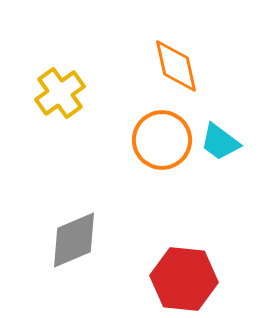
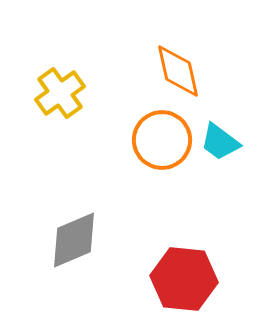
orange diamond: moved 2 px right, 5 px down
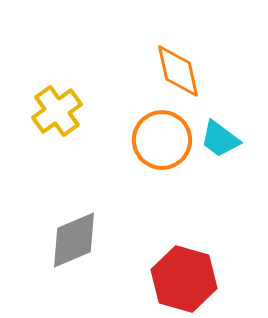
yellow cross: moved 3 px left, 18 px down
cyan trapezoid: moved 3 px up
red hexagon: rotated 10 degrees clockwise
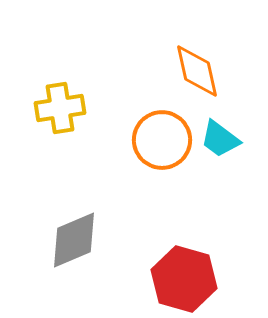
orange diamond: moved 19 px right
yellow cross: moved 3 px right, 3 px up; rotated 27 degrees clockwise
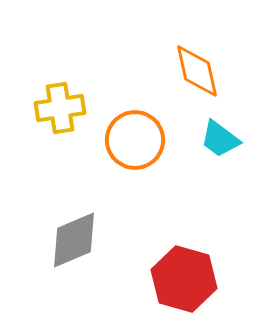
orange circle: moved 27 px left
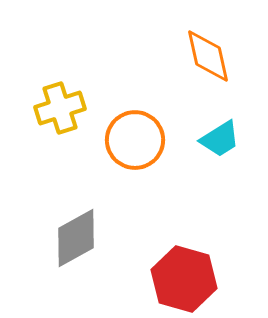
orange diamond: moved 11 px right, 15 px up
yellow cross: rotated 9 degrees counterclockwise
cyan trapezoid: rotated 69 degrees counterclockwise
gray diamond: moved 2 px right, 2 px up; rotated 6 degrees counterclockwise
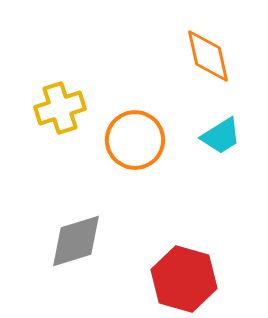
cyan trapezoid: moved 1 px right, 3 px up
gray diamond: moved 3 px down; rotated 12 degrees clockwise
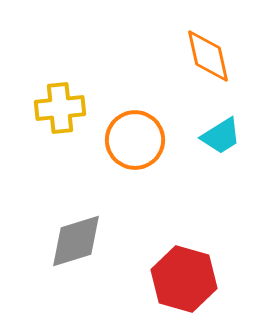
yellow cross: rotated 12 degrees clockwise
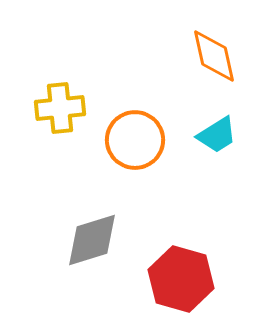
orange diamond: moved 6 px right
cyan trapezoid: moved 4 px left, 1 px up
gray diamond: moved 16 px right, 1 px up
red hexagon: moved 3 px left
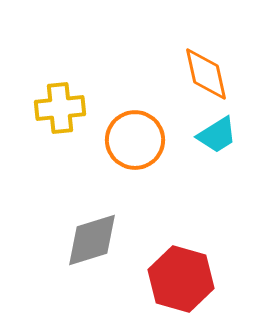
orange diamond: moved 8 px left, 18 px down
